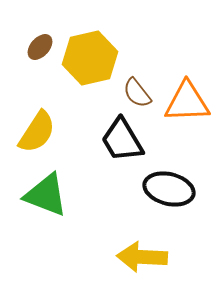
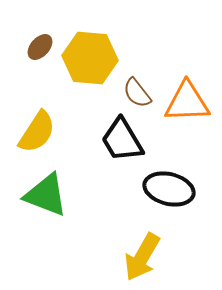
yellow hexagon: rotated 18 degrees clockwise
yellow arrow: rotated 63 degrees counterclockwise
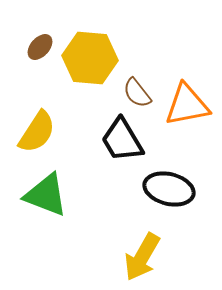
orange triangle: moved 3 px down; rotated 9 degrees counterclockwise
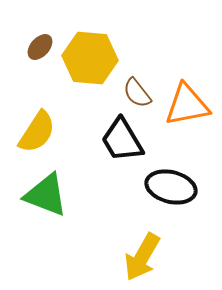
black ellipse: moved 2 px right, 2 px up
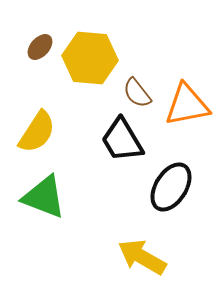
black ellipse: rotated 72 degrees counterclockwise
green triangle: moved 2 px left, 2 px down
yellow arrow: rotated 90 degrees clockwise
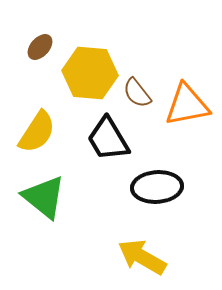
yellow hexagon: moved 15 px down
black trapezoid: moved 14 px left, 1 px up
black ellipse: moved 14 px left; rotated 54 degrees clockwise
green triangle: rotated 18 degrees clockwise
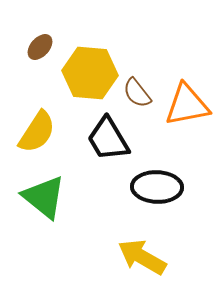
black ellipse: rotated 6 degrees clockwise
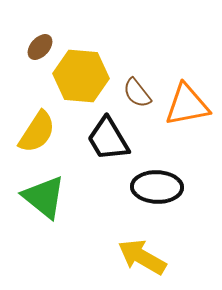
yellow hexagon: moved 9 px left, 3 px down
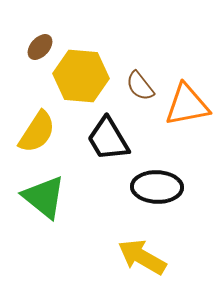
brown semicircle: moved 3 px right, 7 px up
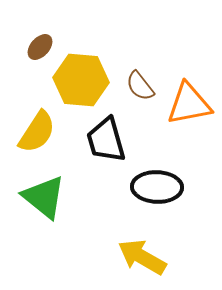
yellow hexagon: moved 4 px down
orange triangle: moved 2 px right, 1 px up
black trapezoid: moved 2 px left, 1 px down; rotated 15 degrees clockwise
